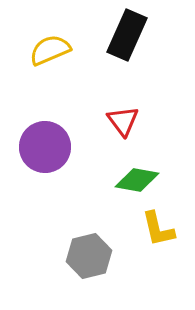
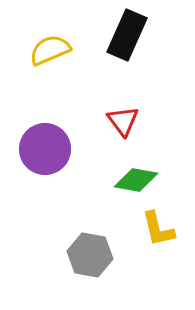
purple circle: moved 2 px down
green diamond: moved 1 px left
gray hexagon: moved 1 px right, 1 px up; rotated 24 degrees clockwise
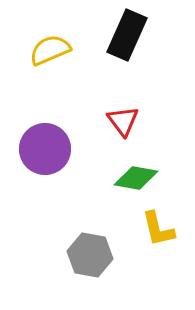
green diamond: moved 2 px up
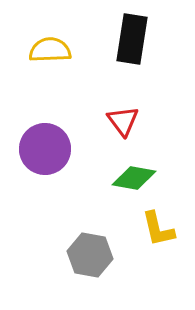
black rectangle: moved 5 px right, 4 px down; rotated 15 degrees counterclockwise
yellow semicircle: rotated 21 degrees clockwise
green diamond: moved 2 px left
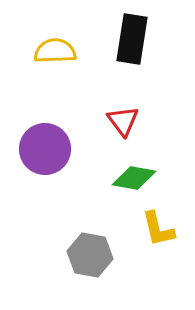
yellow semicircle: moved 5 px right, 1 px down
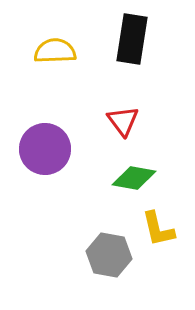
gray hexagon: moved 19 px right
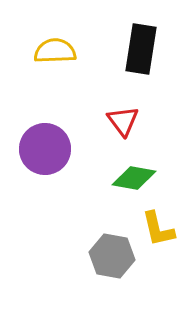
black rectangle: moved 9 px right, 10 px down
gray hexagon: moved 3 px right, 1 px down
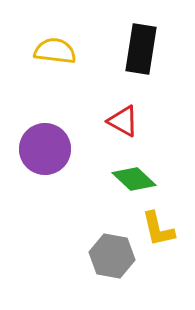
yellow semicircle: rotated 9 degrees clockwise
red triangle: rotated 24 degrees counterclockwise
green diamond: moved 1 px down; rotated 33 degrees clockwise
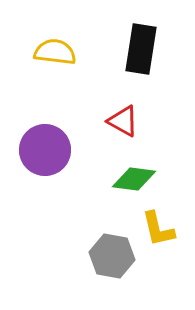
yellow semicircle: moved 1 px down
purple circle: moved 1 px down
green diamond: rotated 36 degrees counterclockwise
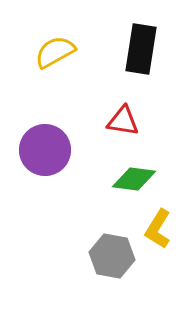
yellow semicircle: rotated 36 degrees counterclockwise
red triangle: rotated 20 degrees counterclockwise
yellow L-shape: rotated 45 degrees clockwise
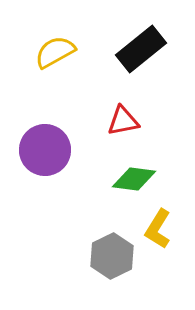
black rectangle: rotated 42 degrees clockwise
red triangle: rotated 20 degrees counterclockwise
gray hexagon: rotated 24 degrees clockwise
